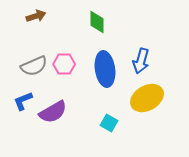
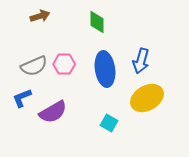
brown arrow: moved 4 px right
blue L-shape: moved 1 px left, 3 px up
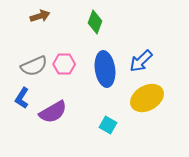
green diamond: moved 2 px left; rotated 20 degrees clockwise
blue arrow: rotated 30 degrees clockwise
blue L-shape: rotated 35 degrees counterclockwise
cyan square: moved 1 px left, 2 px down
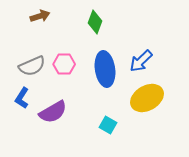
gray semicircle: moved 2 px left
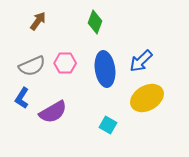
brown arrow: moved 2 px left, 5 px down; rotated 36 degrees counterclockwise
pink hexagon: moved 1 px right, 1 px up
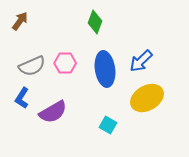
brown arrow: moved 18 px left
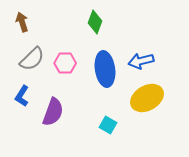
brown arrow: moved 2 px right, 1 px down; rotated 54 degrees counterclockwise
blue arrow: rotated 30 degrees clockwise
gray semicircle: moved 7 px up; rotated 20 degrees counterclockwise
blue L-shape: moved 2 px up
purple semicircle: rotated 40 degrees counterclockwise
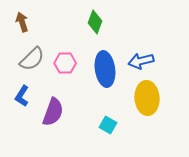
yellow ellipse: rotated 64 degrees counterclockwise
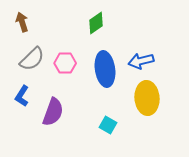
green diamond: moved 1 px right, 1 px down; rotated 35 degrees clockwise
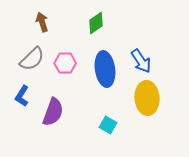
brown arrow: moved 20 px right
blue arrow: rotated 110 degrees counterclockwise
